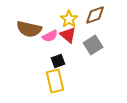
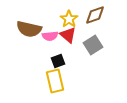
pink semicircle: rotated 21 degrees clockwise
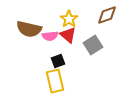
brown diamond: moved 12 px right
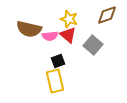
yellow star: rotated 18 degrees counterclockwise
gray square: rotated 18 degrees counterclockwise
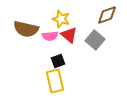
yellow star: moved 8 px left
brown semicircle: moved 3 px left
red triangle: moved 1 px right
gray square: moved 2 px right, 5 px up
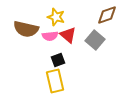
yellow star: moved 5 px left, 2 px up
red triangle: moved 1 px left
black square: moved 1 px up
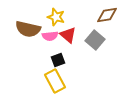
brown diamond: rotated 10 degrees clockwise
brown semicircle: moved 2 px right
yellow rectangle: rotated 15 degrees counterclockwise
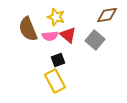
brown semicircle: rotated 55 degrees clockwise
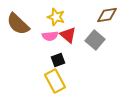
brown semicircle: moved 10 px left, 5 px up; rotated 25 degrees counterclockwise
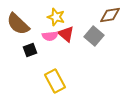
brown diamond: moved 3 px right
red triangle: moved 2 px left, 1 px up
gray square: moved 1 px left, 4 px up
black square: moved 28 px left, 10 px up
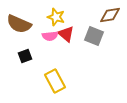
brown semicircle: moved 1 px right; rotated 20 degrees counterclockwise
gray square: rotated 18 degrees counterclockwise
black square: moved 5 px left, 6 px down
